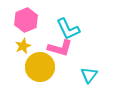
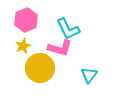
yellow circle: moved 1 px down
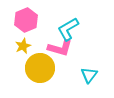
cyan L-shape: rotated 85 degrees clockwise
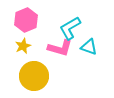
cyan L-shape: moved 2 px right, 1 px up
yellow circle: moved 6 px left, 8 px down
cyan triangle: moved 28 px up; rotated 48 degrees counterclockwise
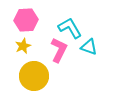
pink hexagon: rotated 20 degrees clockwise
cyan L-shape: rotated 90 degrees clockwise
pink L-shape: moved 1 px left, 2 px down; rotated 80 degrees counterclockwise
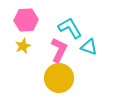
yellow circle: moved 25 px right, 2 px down
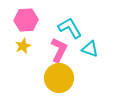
cyan triangle: moved 1 px right, 2 px down
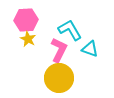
cyan L-shape: moved 2 px down
yellow star: moved 5 px right, 7 px up; rotated 21 degrees counterclockwise
